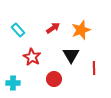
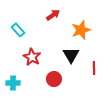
red arrow: moved 13 px up
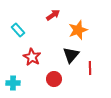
orange star: moved 3 px left
black triangle: rotated 12 degrees clockwise
red line: moved 4 px left
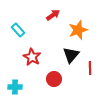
cyan cross: moved 2 px right, 4 px down
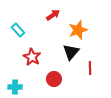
black triangle: moved 3 px up
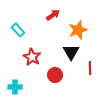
black triangle: rotated 12 degrees counterclockwise
red circle: moved 1 px right, 4 px up
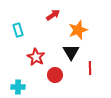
cyan rectangle: rotated 24 degrees clockwise
red star: moved 4 px right
cyan cross: moved 3 px right
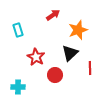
black triangle: moved 1 px left, 1 px down; rotated 18 degrees clockwise
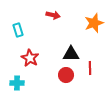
red arrow: rotated 48 degrees clockwise
orange star: moved 16 px right, 7 px up
black triangle: moved 1 px right, 1 px down; rotated 42 degrees clockwise
red star: moved 6 px left, 1 px down
red circle: moved 11 px right
cyan cross: moved 1 px left, 4 px up
